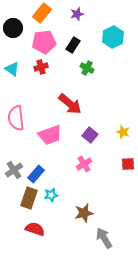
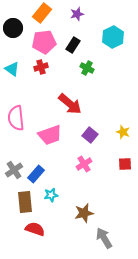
red square: moved 3 px left
brown rectangle: moved 4 px left, 4 px down; rotated 25 degrees counterclockwise
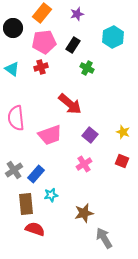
red square: moved 3 px left, 3 px up; rotated 24 degrees clockwise
brown rectangle: moved 1 px right, 2 px down
